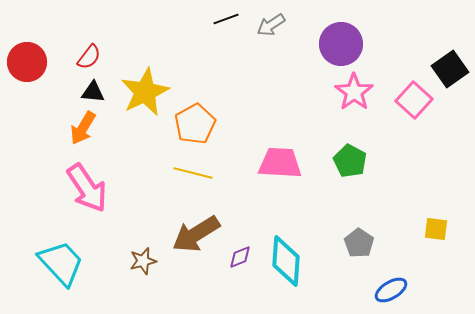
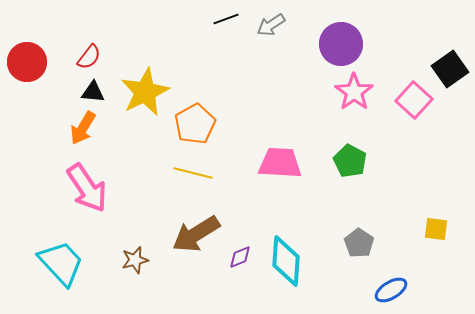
brown star: moved 8 px left, 1 px up
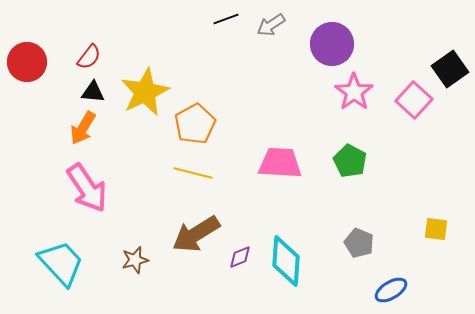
purple circle: moved 9 px left
gray pentagon: rotated 12 degrees counterclockwise
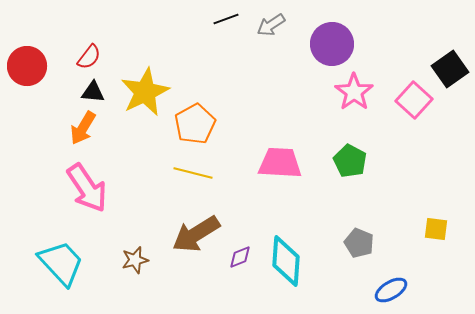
red circle: moved 4 px down
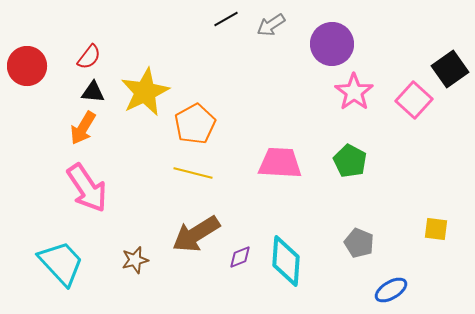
black line: rotated 10 degrees counterclockwise
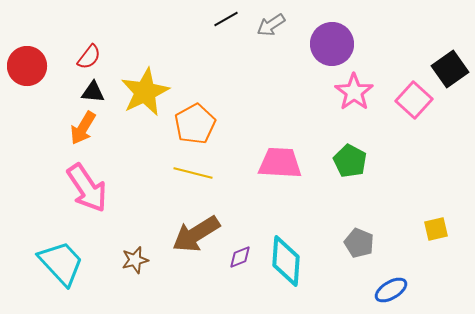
yellow square: rotated 20 degrees counterclockwise
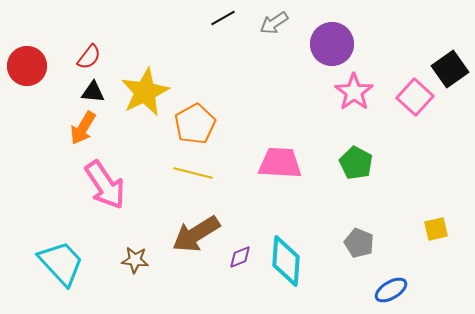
black line: moved 3 px left, 1 px up
gray arrow: moved 3 px right, 2 px up
pink square: moved 1 px right, 3 px up
green pentagon: moved 6 px right, 2 px down
pink arrow: moved 18 px right, 3 px up
brown star: rotated 20 degrees clockwise
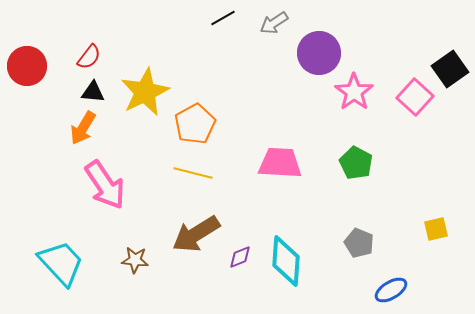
purple circle: moved 13 px left, 9 px down
